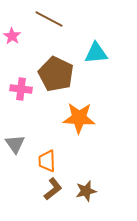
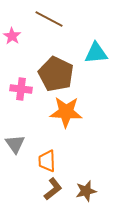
orange star: moved 13 px left, 6 px up
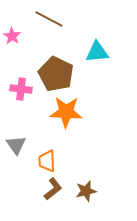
cyan triangle: moved 1 px right, 1 px up
gray triangle: moved 1 px right, 1 px down
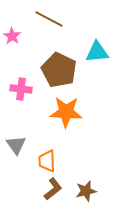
brown pentagon: moved 3 px right, 4 px up
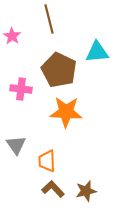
brown line: rotated 48 degrees clockwise
brown L-shape: rotated 95 degrees counterclockwise
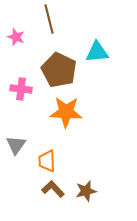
pink star: moved 4 px right, 1 px down; rotated 12 degrees counterclockwise
gray triangle: rotated 10 degrees clockwise
